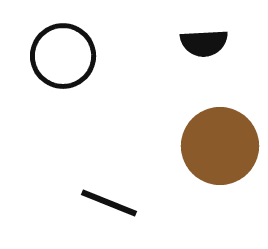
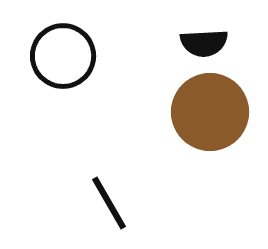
brown circle: moved 10 px left, 34 px up
black line: rotated 38 degrees clockwise
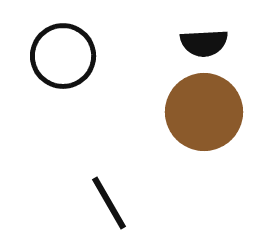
brown circle: moved 6 px left
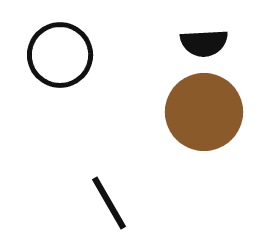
black circle: moved 3 px left, 1 px up
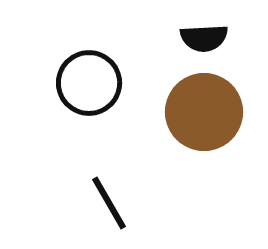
black semicircle: moved 5 px up
black circle: moved 29 px right, 28 px down
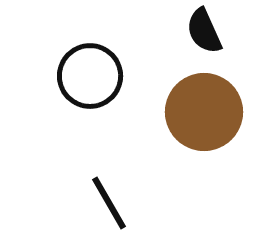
black semicircle: moved 7 px up; rotated 69 degrees clockwise
black circle: moved 1 px right, 7 px up
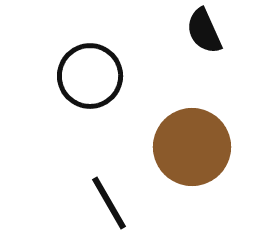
brown circle: moved 12 px left, 35 px down
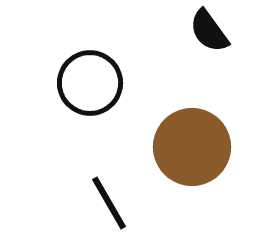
black semicircle: moved 5 px right; rotated 12 degrees counterclockwise
black circle: moved 7 px down
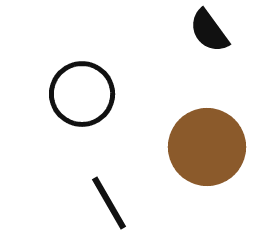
black circle: moved 8 px left, 11 px down
brown circle: moved 15 px right
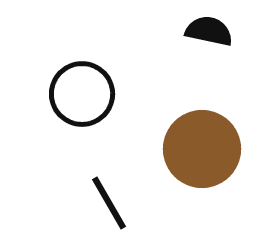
black semicircle: rotated 138 degrees clockwise
brown circle: moved 5 px left, 2 px down
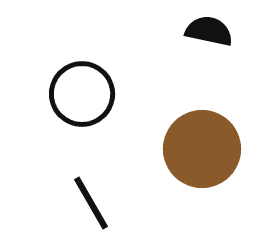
black line: moved 18 px left
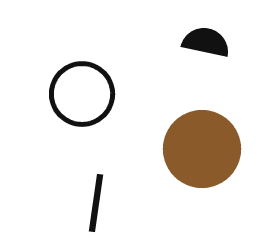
black semicircle: moved 3 px left, 11 px down
black line: moved 5 px right; rotated 38 degrees clockwise
